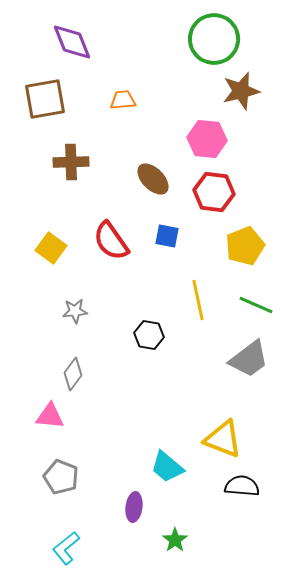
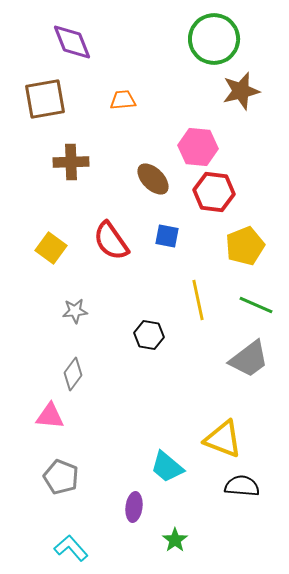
pink hexagon: moved 9 px left, 8 px down
cyan L-shape: moved 5 px right; rotated 88 degrees clockwise
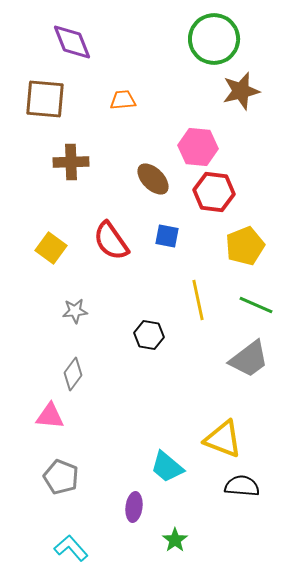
brown square: rotated 15 degrees clockwise
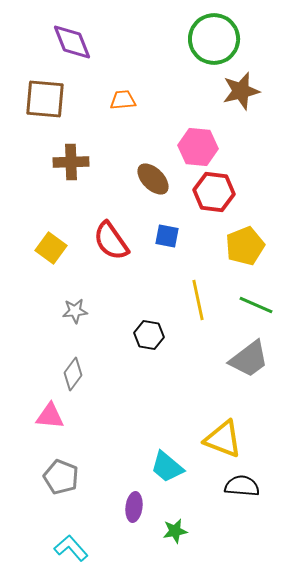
green star: moved 9 px up; rotated 25 degrees clockwise
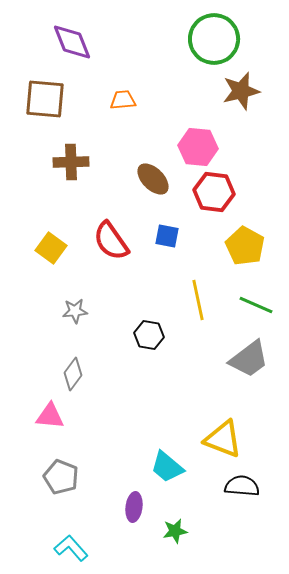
yellow pentagon: rotated 21 degrees counterclockwise
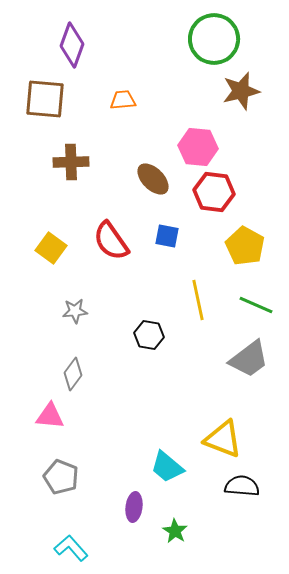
purple diamond: moved 3 px down; rotated 42 degrees clockwise
green star: rotated 30 degrees counterclockwise
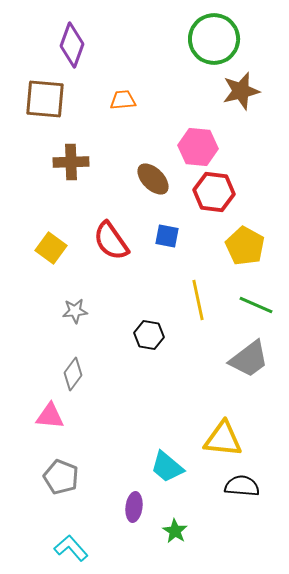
yellow triangle: rotated 15 degrees counterclockwise
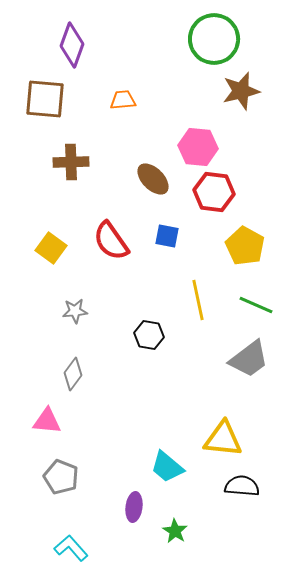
pink triangle: moved 3 px left, 5 px down
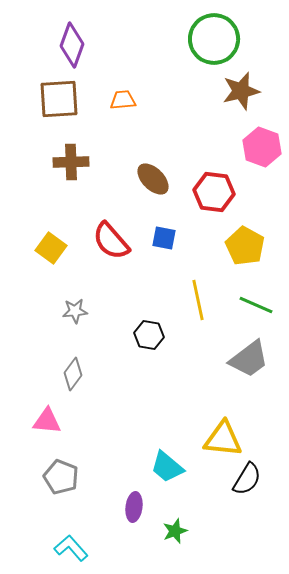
brown square: moved 14 px right; rotated 9 degrees counterclockwise
pink hexagon: moved 64 px right; rotated 15 degrees clockwise
blue square: moved 3 px left, 2 px down
red semicircle: rotated 6 degrees counterclockwise
black semicircle: moved 5 px right, 7 px up; rotated 116 degrees clockwise
green star: rotated 20 degrees clockwise
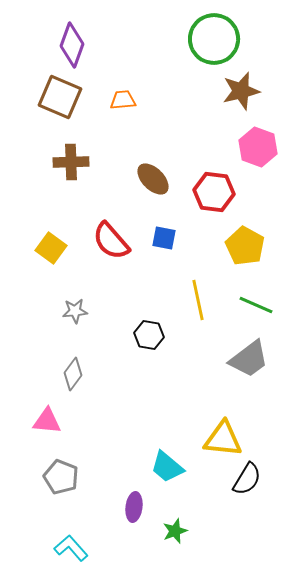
brown square: moved 1 px right, 2 px up; rotated 27 degrees clockwise
pink hexagon: moved 4 px left
